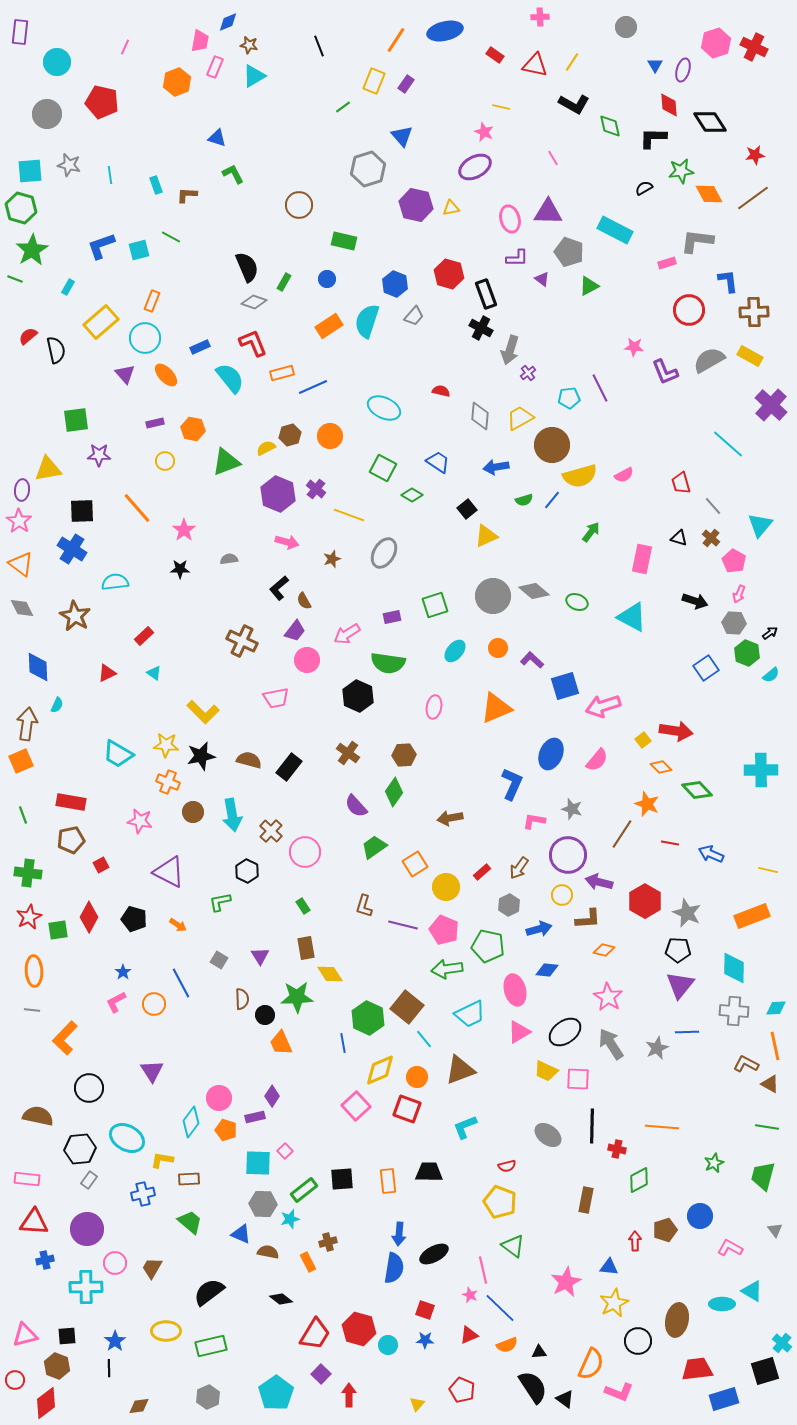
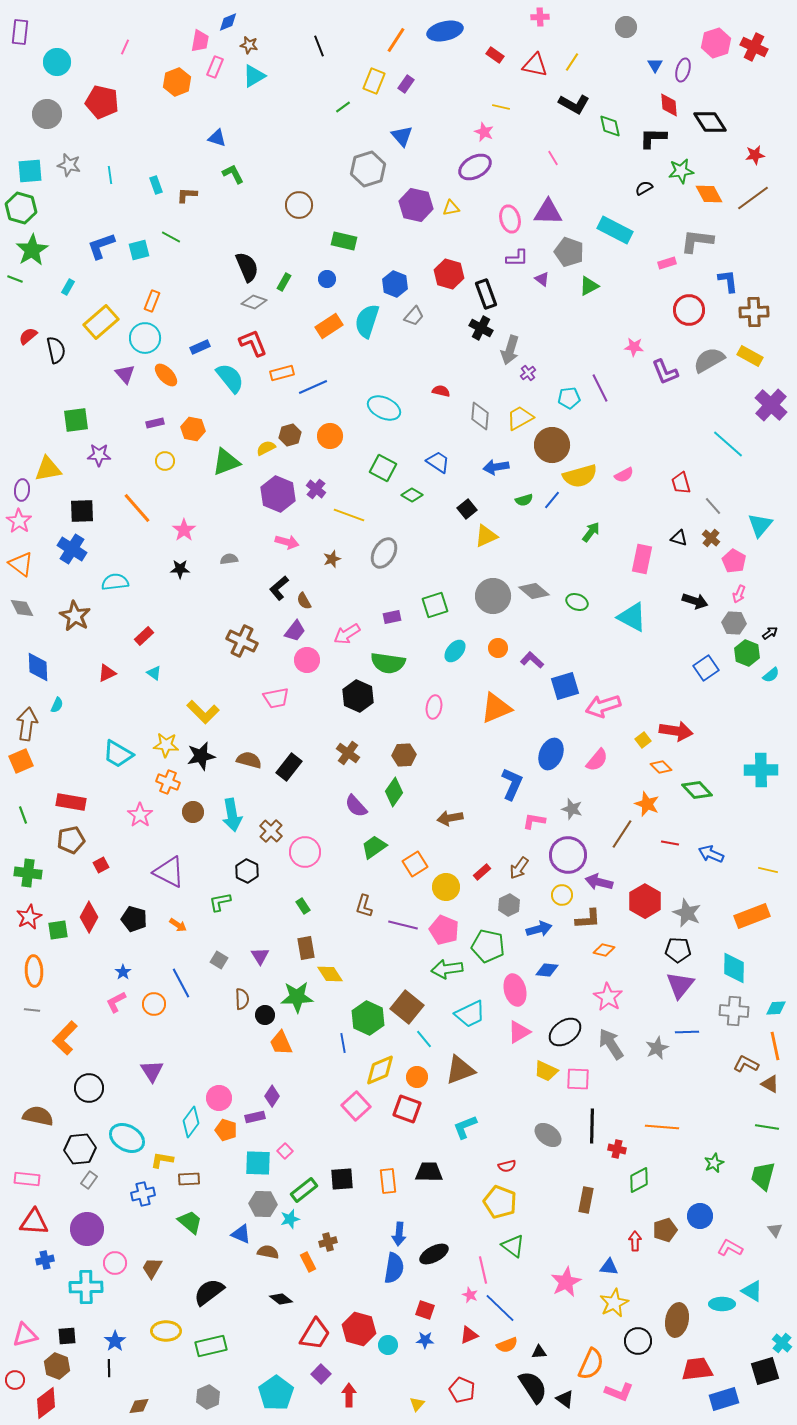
pink star at (140, 821): moved 6 px up; rotated 25 degrees clockwise
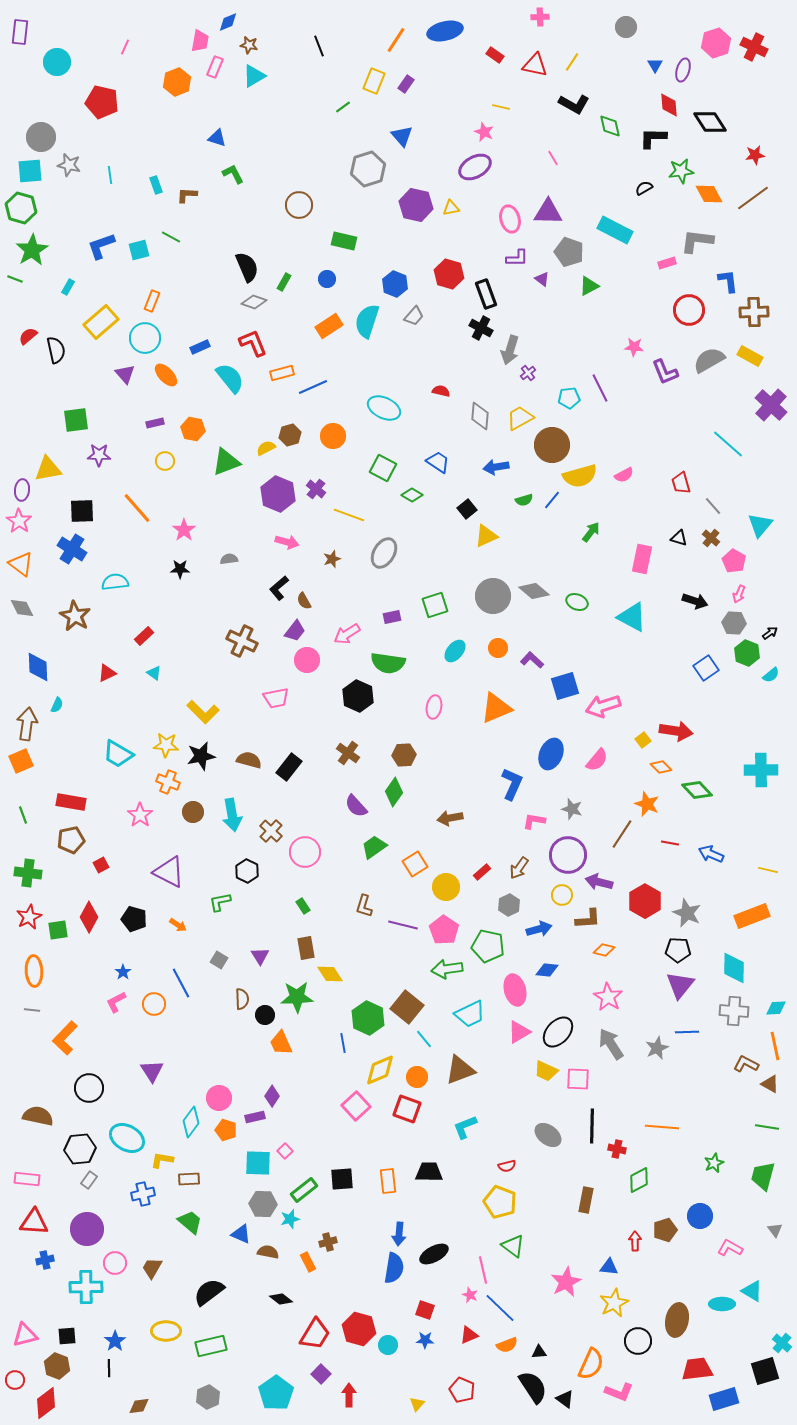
gray circle at (47, 114): moved 6 px left, 23 px down
orange circle at (330, 436): moved 3 px right
pink pentagon at (444, 930): rotated 12 degrees clockwise
black ellipse at (565, 1032): moved 7 px left; rotated 12 degrees counterclockwise
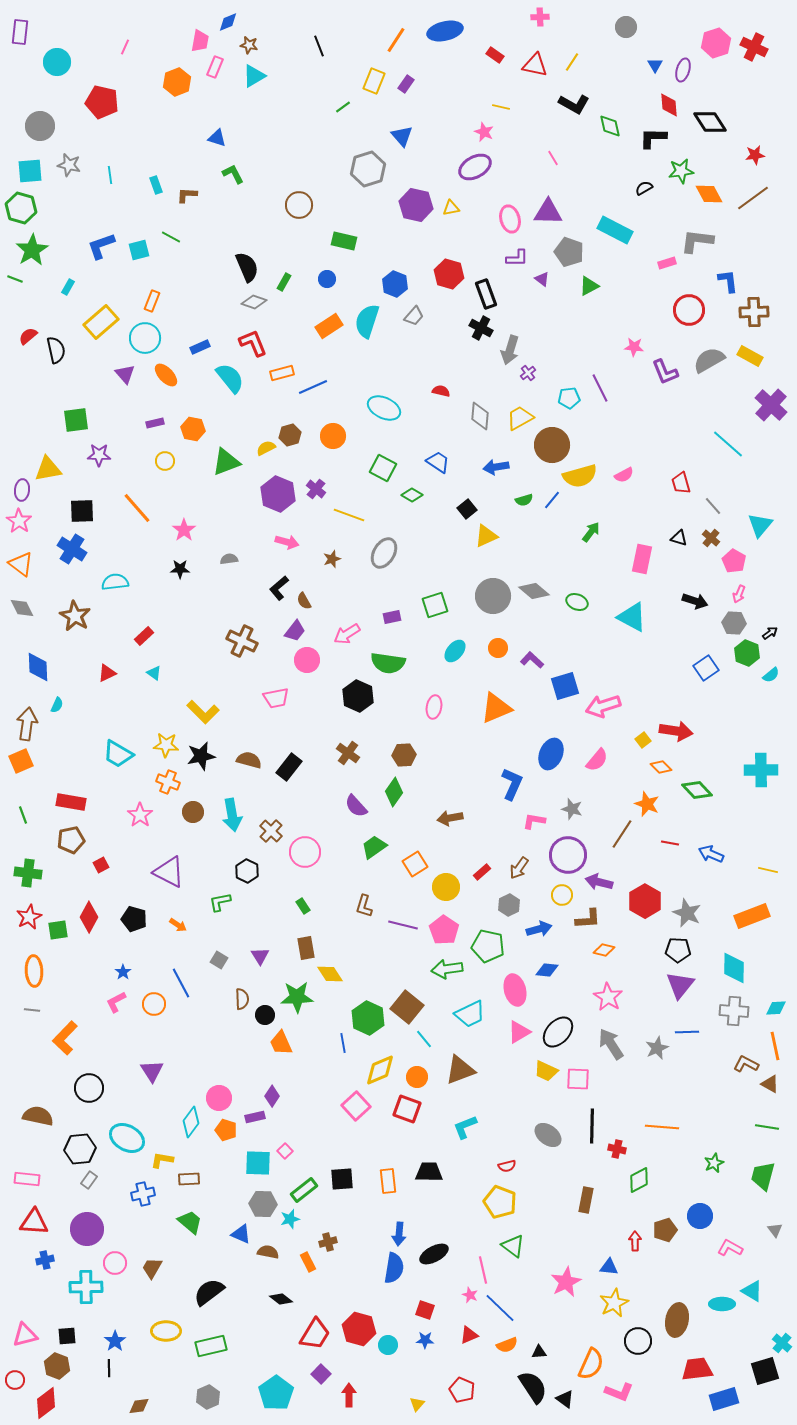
gray circle at (41, 137): moved 1 px left, 11 px up
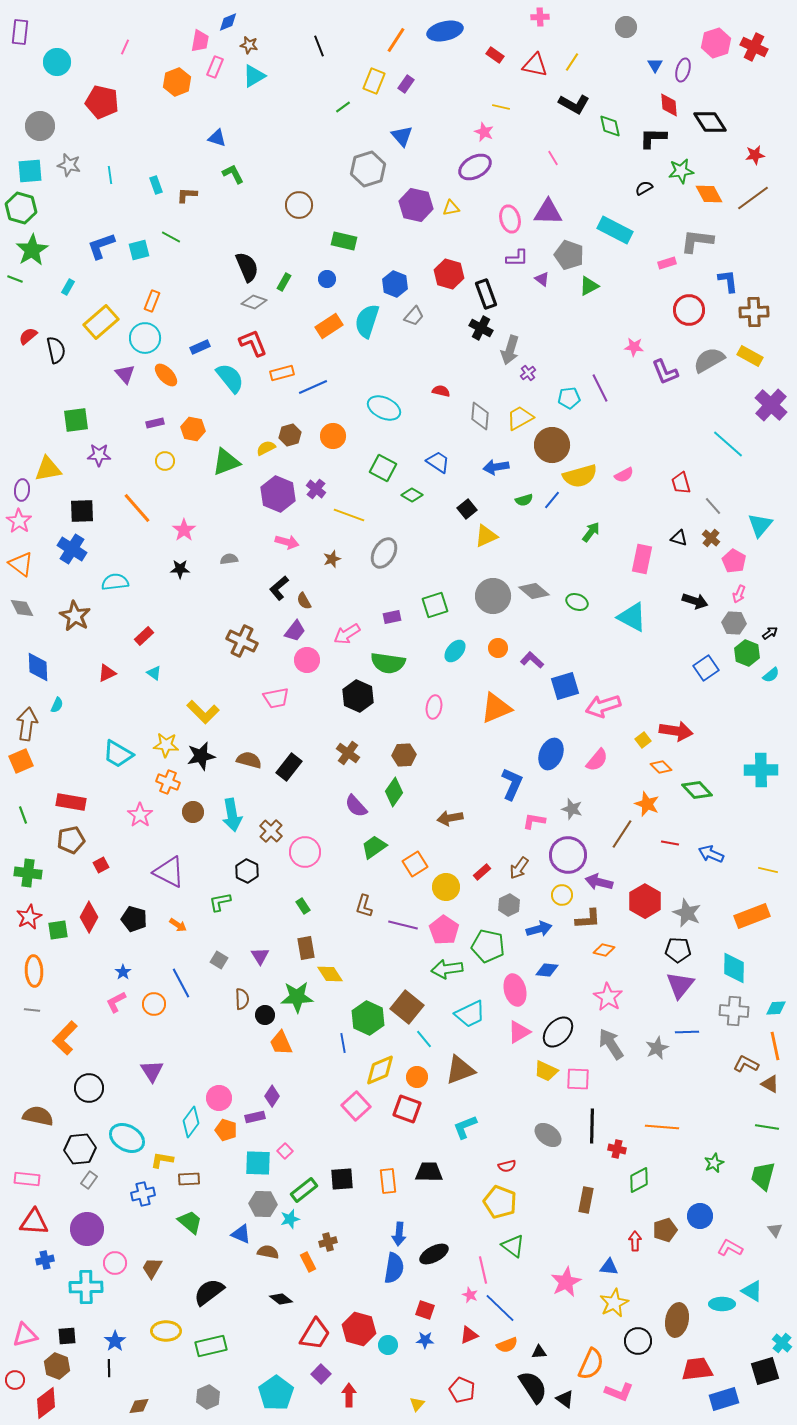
gray pentagon at (569, 252): moved 3 px down
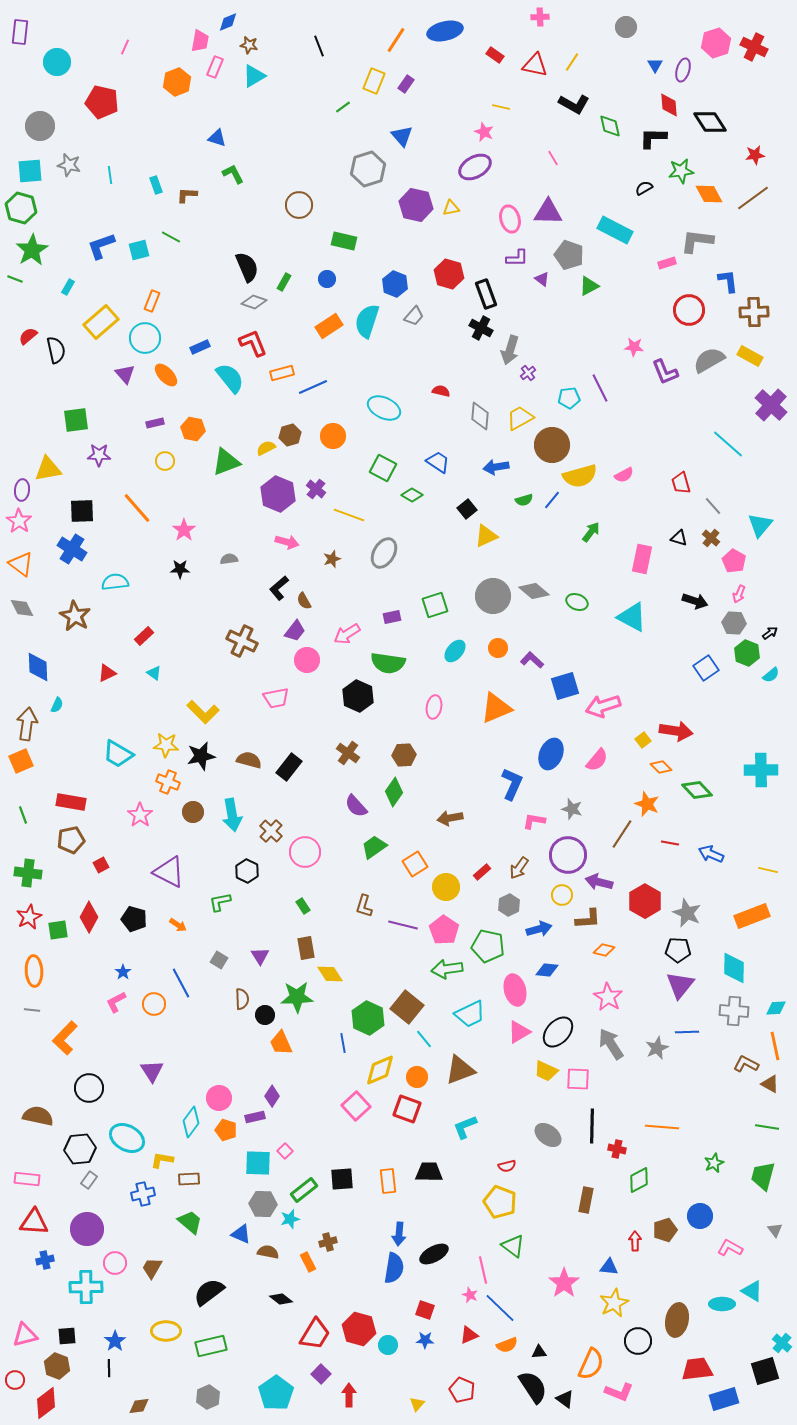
pink star at (566, 1282): moved 2 px left, 1 px down; rotated 8 degrees counterclockwise
